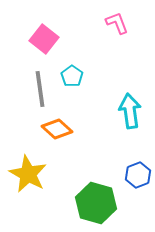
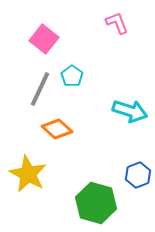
gray line: rotated 33 degrees clockwise
cyan arrow: rotated 116 degrees clockwise
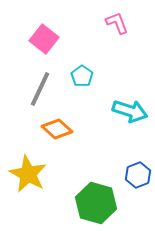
cyan pentagon: moved 10 px right
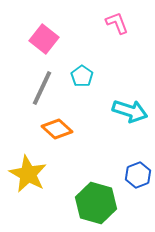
gray line: moved 2 px right, 1 px up
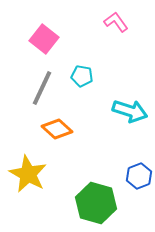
pink L-shape: moved 1 px left, 1 px up; rotated 15 degrees counterclockwise
cyan pentagon: rotated 25 degrees counterclockwise
blue hexagon: moved 1 px right, 1 px down
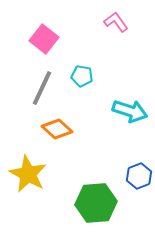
green hexagon: rotated 21 degrees counterclockwise
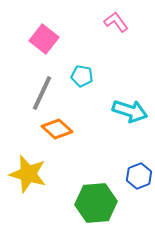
gray line: moved 5 px down
yellow star: rotated 12 degrees counterclockwise
